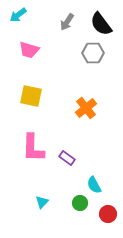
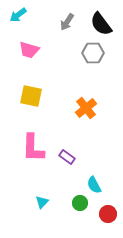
purple rectangle: moved 1 px up
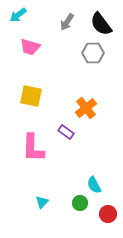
pink trapezoid: moved 1 px right, 3 px up
purple rectangle: moved 1 px left, 25 px up
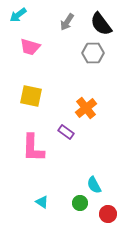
cyan triangle: rotated 40 degrees counterclockwise
